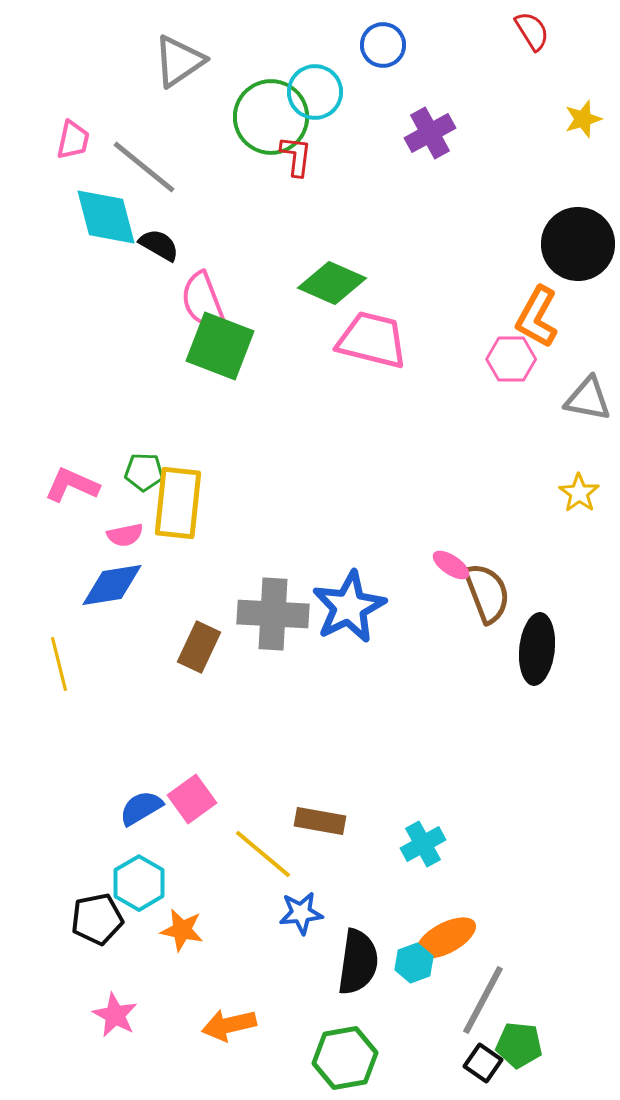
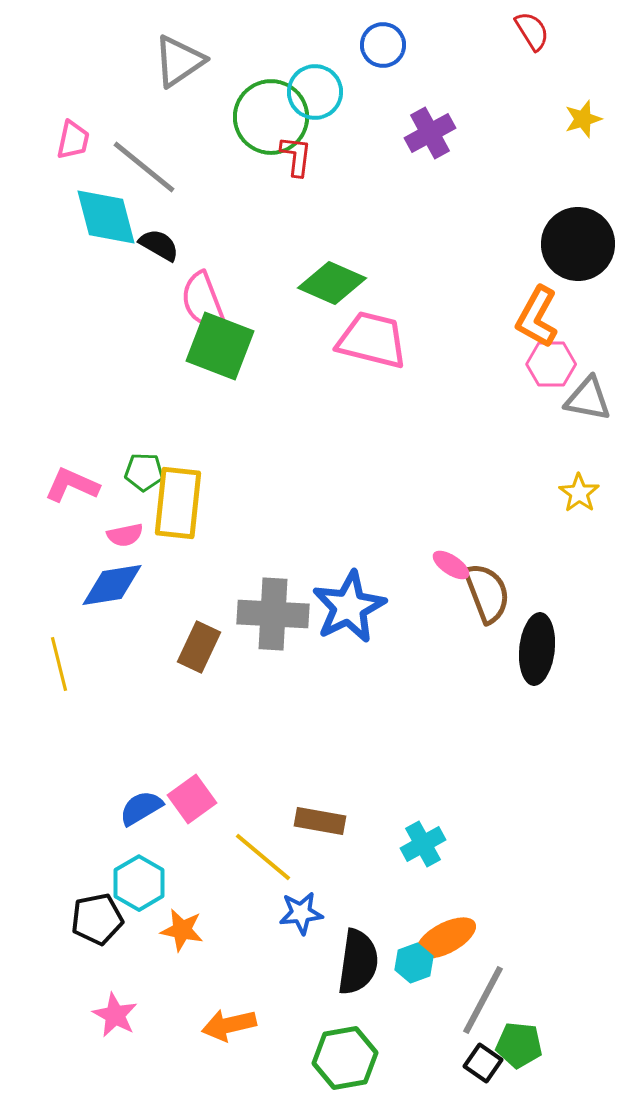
pink hexagon at (511, 359): moved 40 px right, 5 px down
yellow line at (263, 854): moved 3 px down
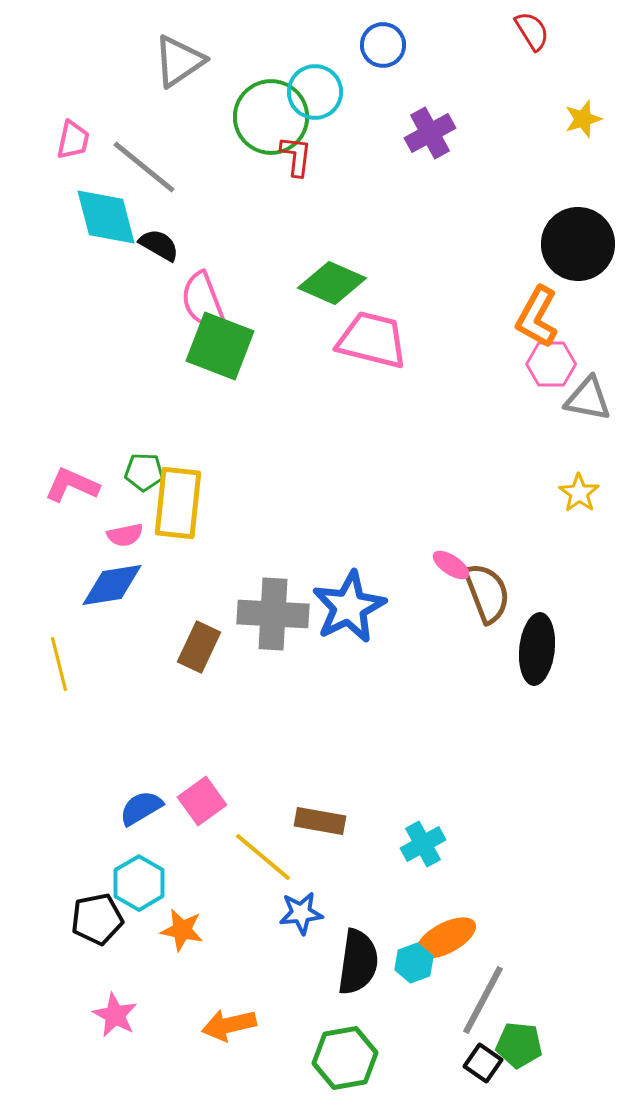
pink square at (192, 799): moved 10 px right, 2 px down
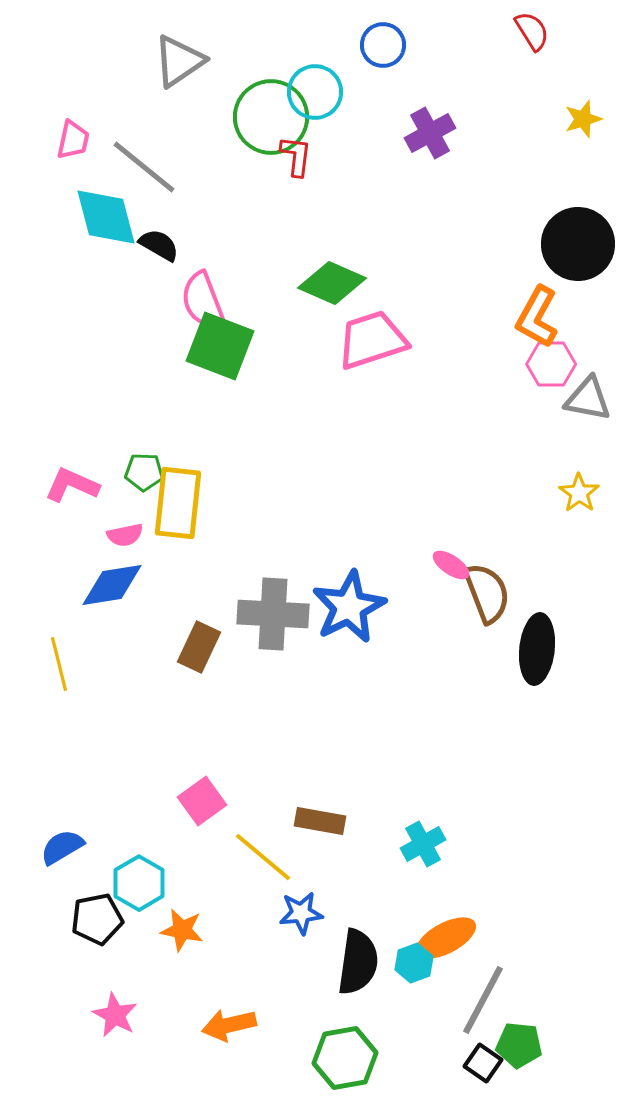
pink trapezoid at (372, 340): rotated 32 degrees counterclockwise
blue semicircle at (141, 808): moved 79 px left, 39 px down
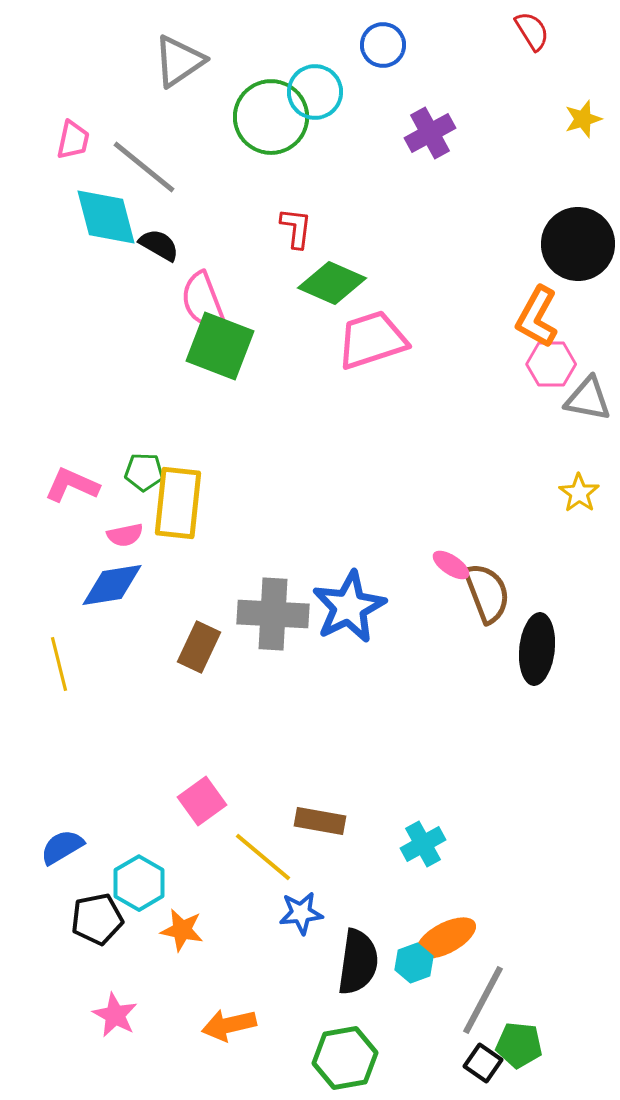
red L-shape at (296, 156): moved 72 px down
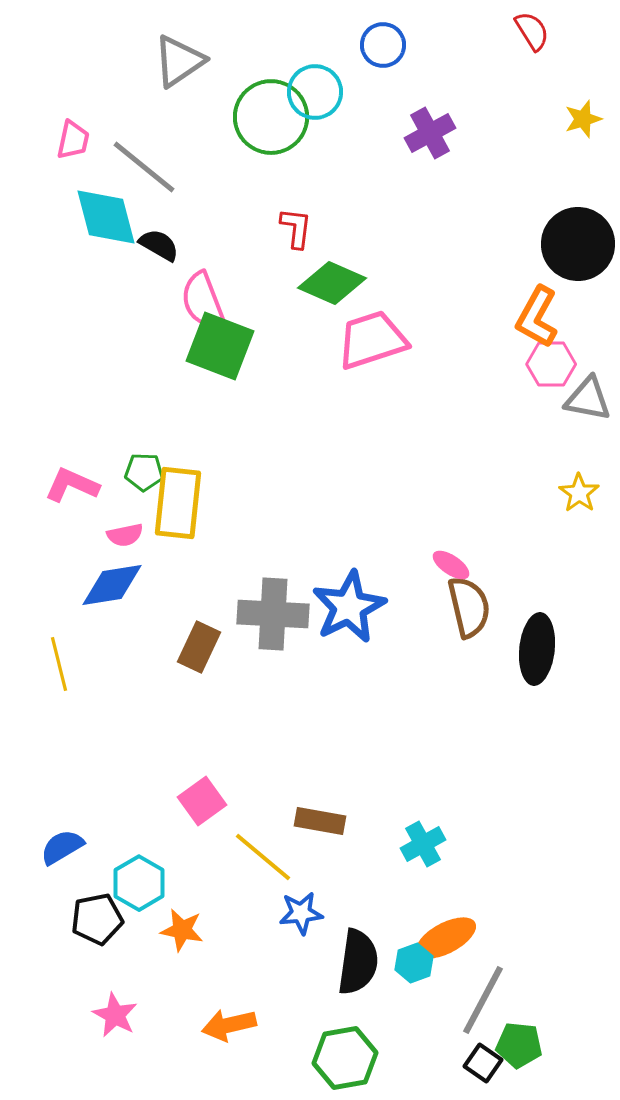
brown semicircle at (487, 593): moved 18 px left, 14 px down; rotated 8 degrees clockwise
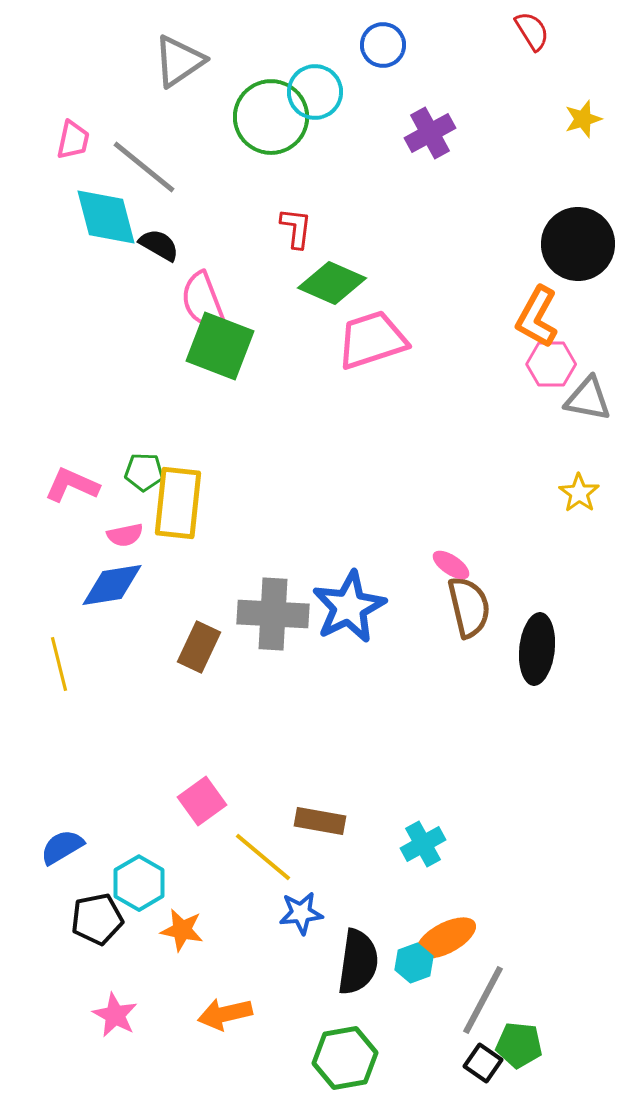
orange arrow at (229, 1025): moved 4 px left, 11 px up
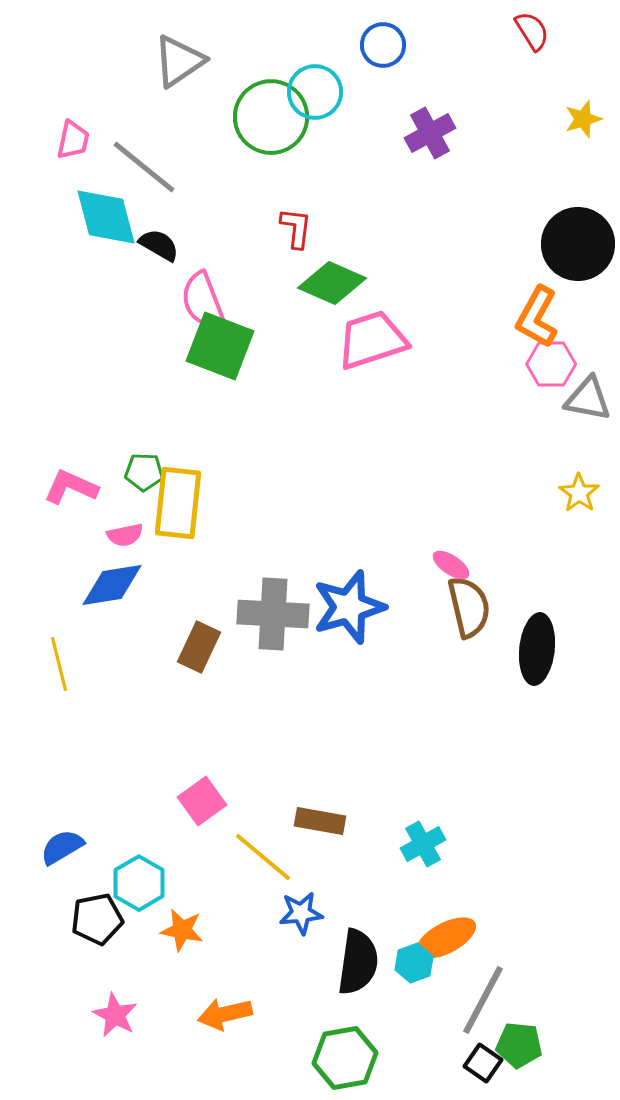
pink L-shape at (72, 485): moved 1 px left, 2 px down
blue star at (349, 607): rotated 10 degrees clockwise
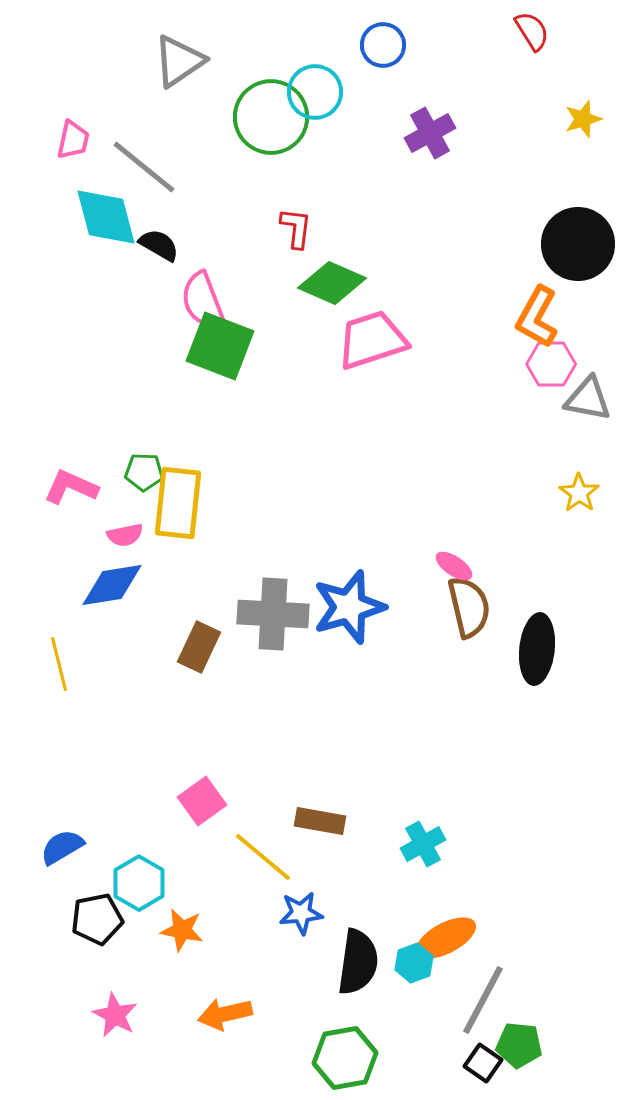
pink ellipse at (451, 565): moved 3 px right, 1 px down
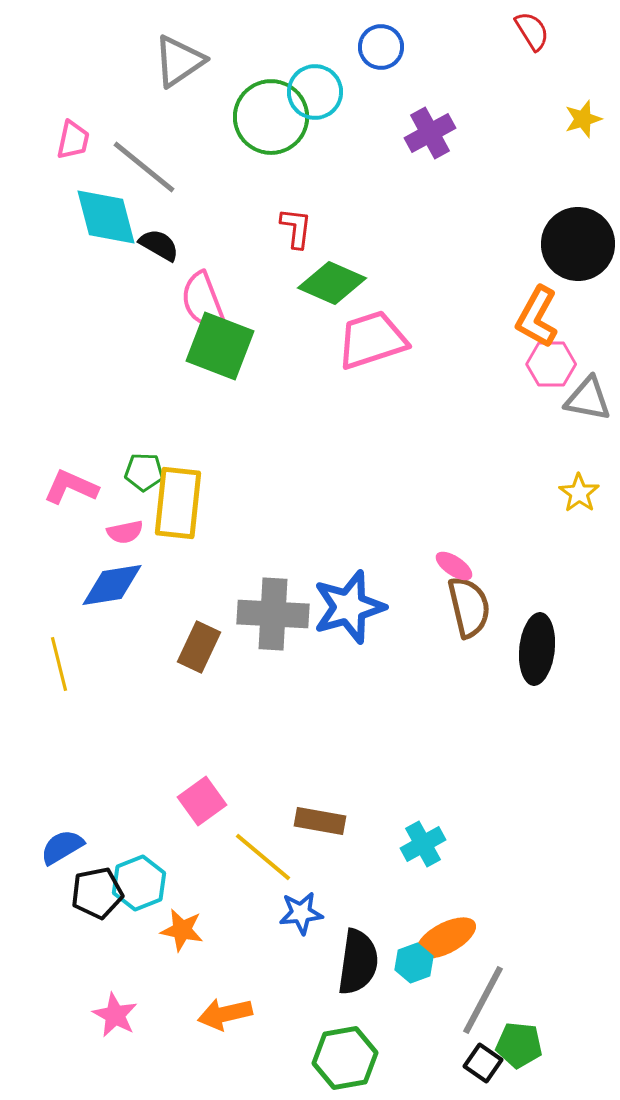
blue circle at (383, 45): moved 2 px left, 2 px down
pink semicircle at (125, 535): moved 3 px up
cyan hexagon at (139, 883): rotated 8 degrees clockwise
black pentagon at (97, 919): moved 26 px up
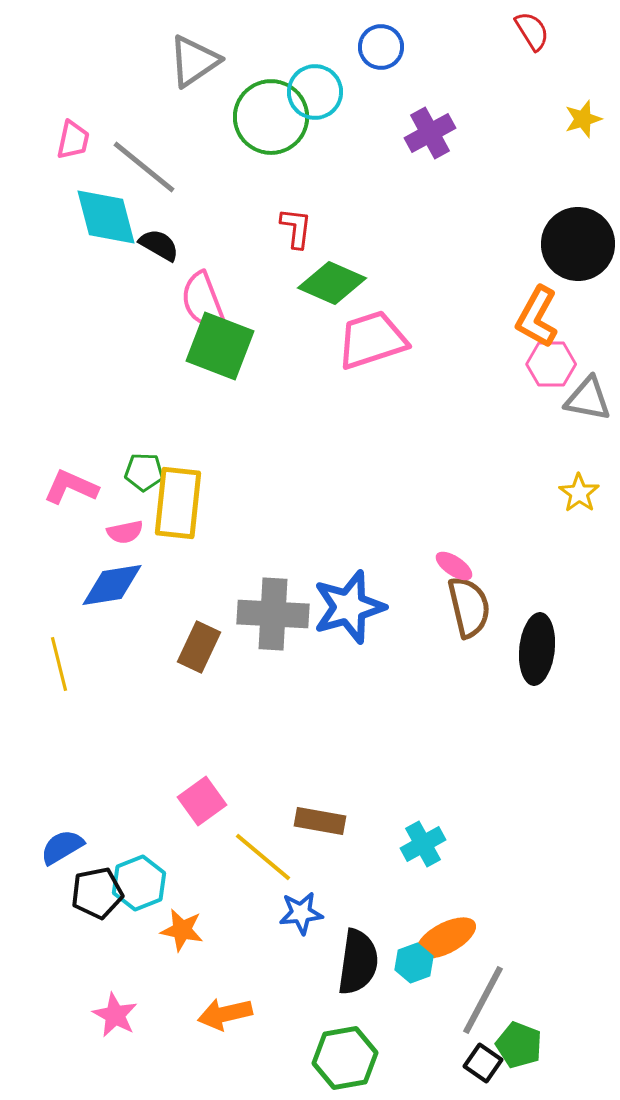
gray triangle at (179, 61): moved 15 px right
green pentagon at (519, 1045): rotated 15 degrees clockwise
